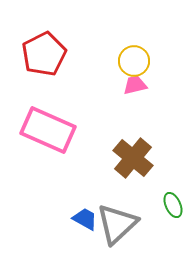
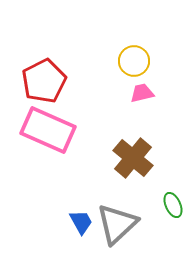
red pentagon: moved 27 px down
pink trapezoid: moved 7 px right, 8 px down
blue trapezoid: moved 4 px left, 3 px down; rotated 32 degrees clockwise
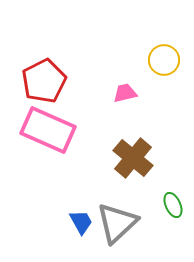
yellow circle: moved 30 px right, 1 px up
pink trapezoid: moved 17 px left
gray triangle: moved 1 px up
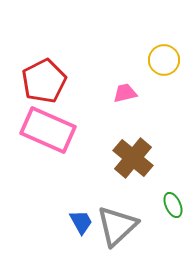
gray triangle: moved 3 px down
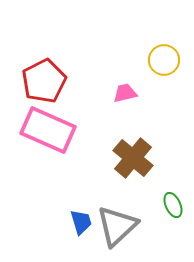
blue trapezoid: rotated 12 degrees clockwise
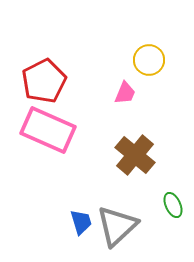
yellow circle: moved 15 px left
pink trapezoid: rotated 125 degrees clockwise
brown cross: moved 2 px right, 3 px up
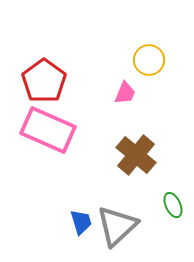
red pentagon: rotated 9 degrees counterclockwise
brown cross: moved 1 px right
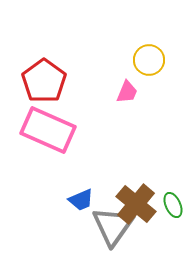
pink trapezoid: moved 2 px right, 1 px up
brown cross: moved 49 px down
blue trapezoid: moved 22 px up; rotated 84 degrees clockwise
gray triangle: moved 4 px left; rotated 12 degrees counterclockwise
